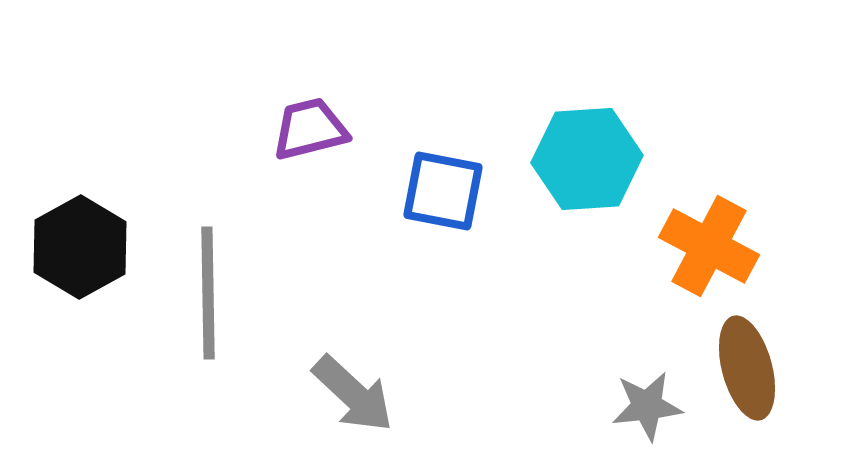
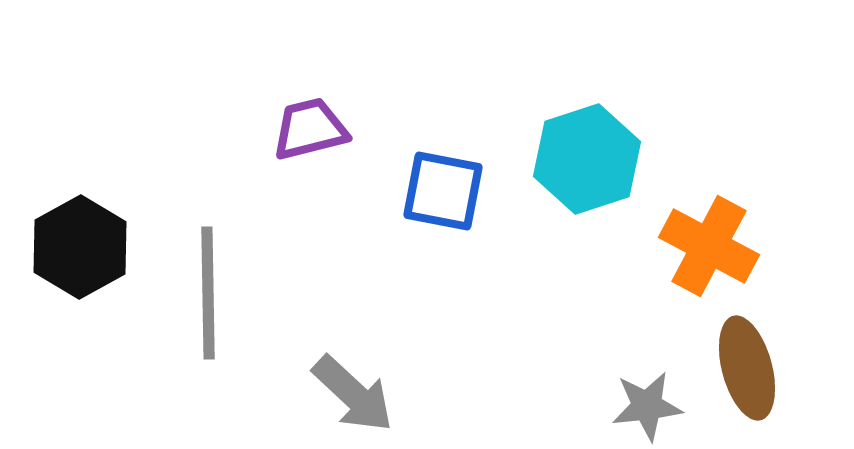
cyan hexagon: rotated 14 degrees counterclockwise
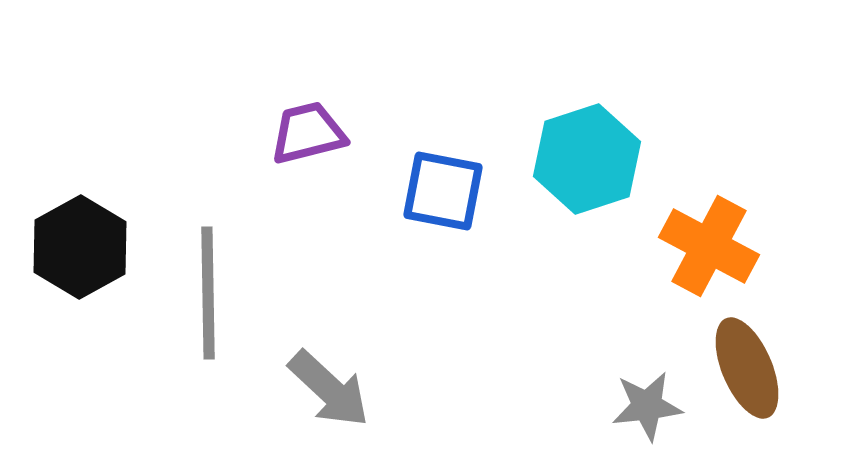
purple trapezoid: moved 2 px left, 4 px down
brown ellipse: rotated 8 degrees counterclockwise
gray arrow: moved 24 px left, 5 px up
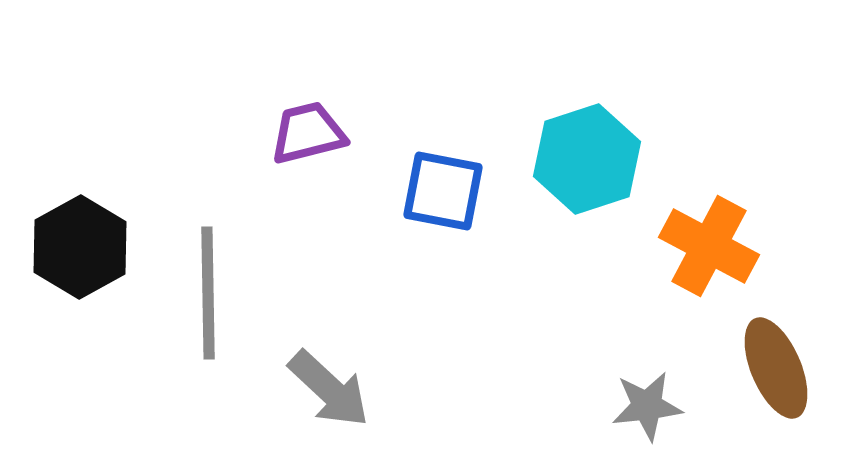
brown ellipse: moved 29 px right
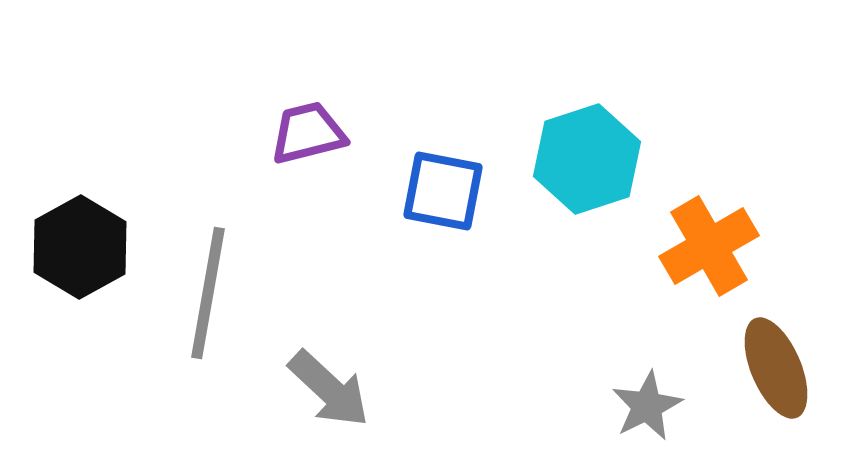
orange cross: rotated 32 degrees clockwise
gray line: rotated 11 degrees clockwise
gray star: rotated 20 degrees counterclockwise
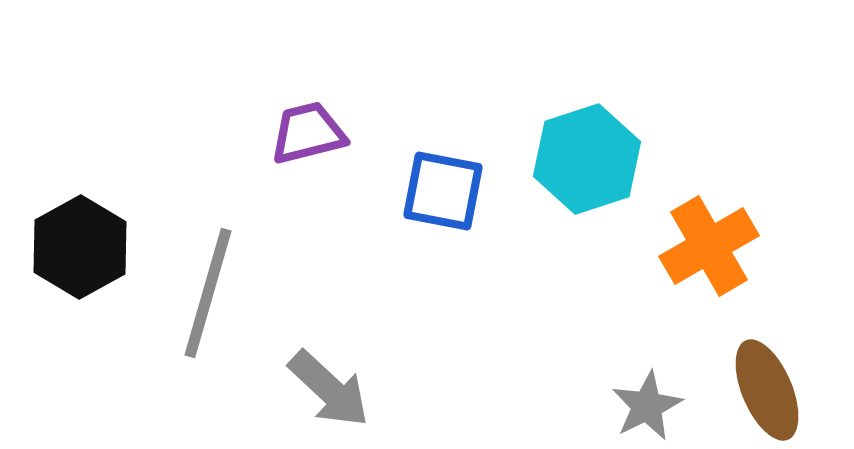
gray line: rotated 6 degrees clockwise
brown ellipse: moved 9 px left, 22 px down
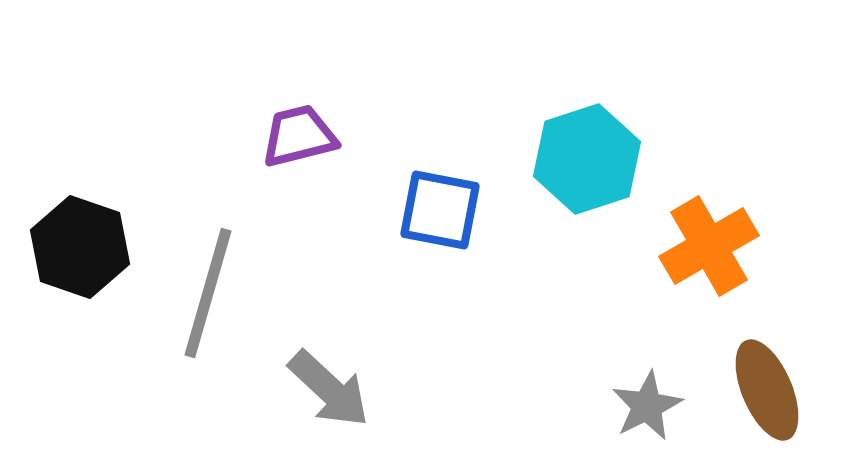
purple trapezoid: moved 9 px left, 3 px down
blue square: moved 3 px left, 19 px down
black hexagon: rotated 12 degrees counterclockwise
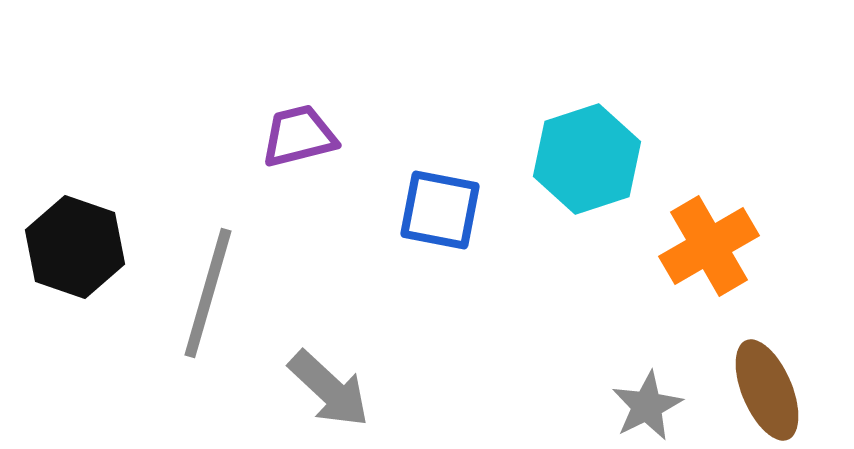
black hexagon: moved 5 px left
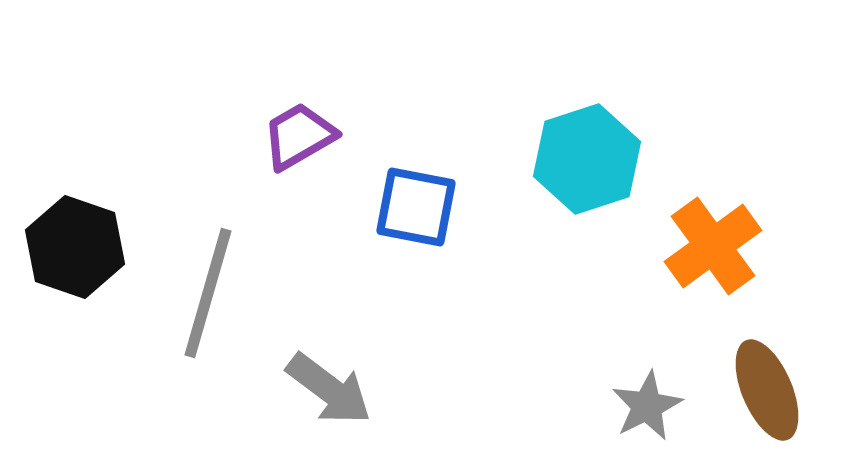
purple trapezoid: rotated 16 degrees counterclockwise
blue square: moved 24 px left, 3 px up
orange cross: moved 4 px right; rotated 6 degrees counterclockwise
gray arrow: rotated 6 degrees counterclockwise
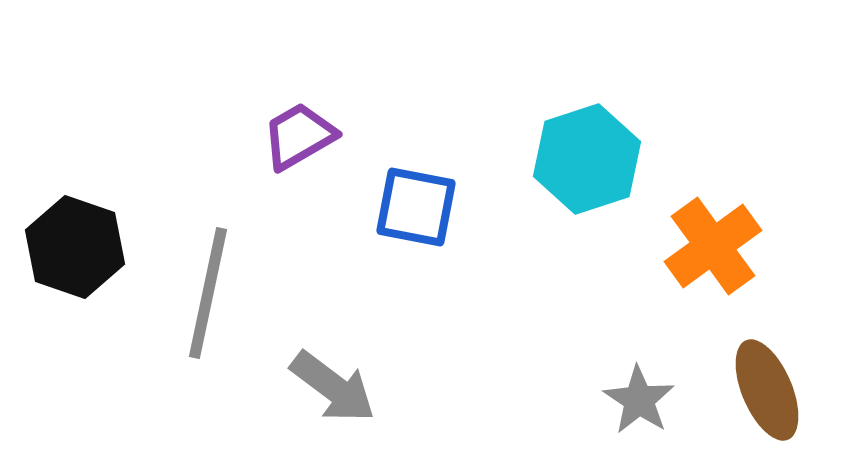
gray line: rotated 4 degrees counterclockwise
gray arrow: moved 4 px right, 2 px up
gray star: moved 8 px left, 6 px up; rotated 12 degrees counterclockwise
